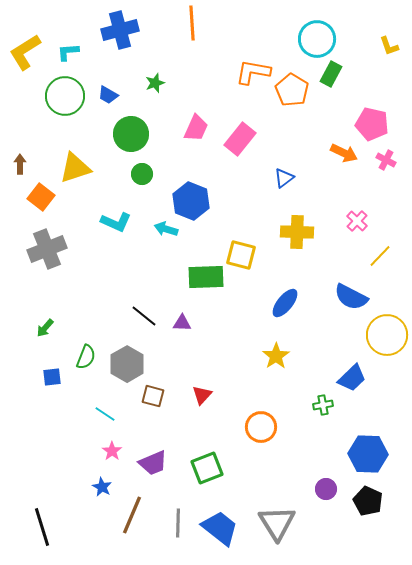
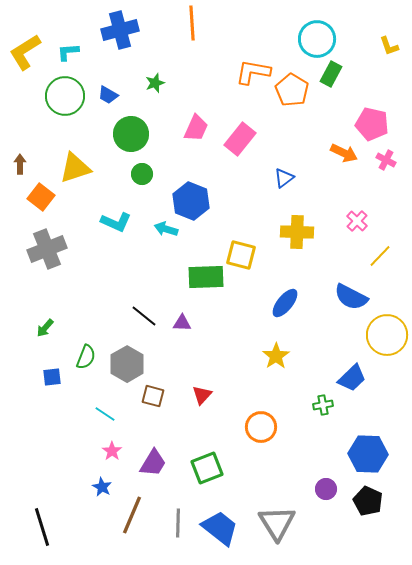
purple trapezoid at (153, 463): rotated 36 degrees counterclockwise
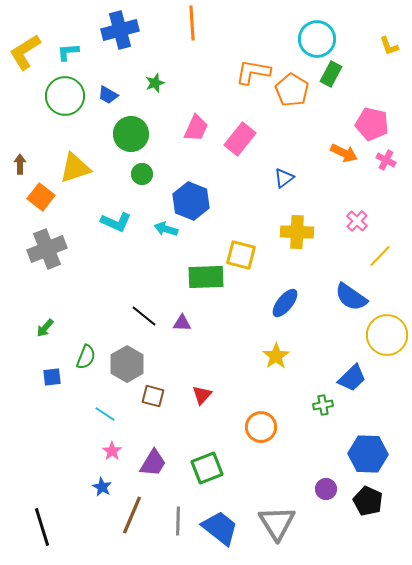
blue semicircle at (351, 297): rotated 8 degrees clockwise
gray line at (178, 523): moved 2 px up
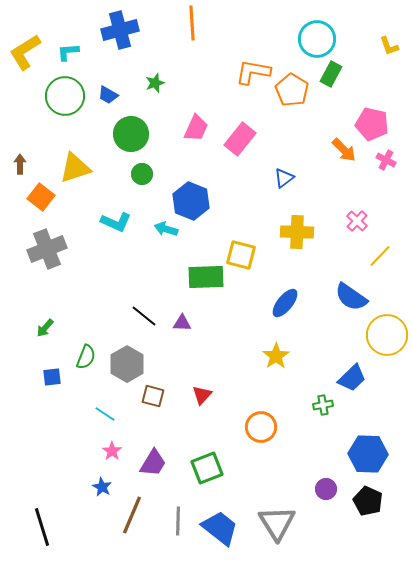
orange arrow at (344, 153): moved 3 px up; rotated 20 degrees clockwise
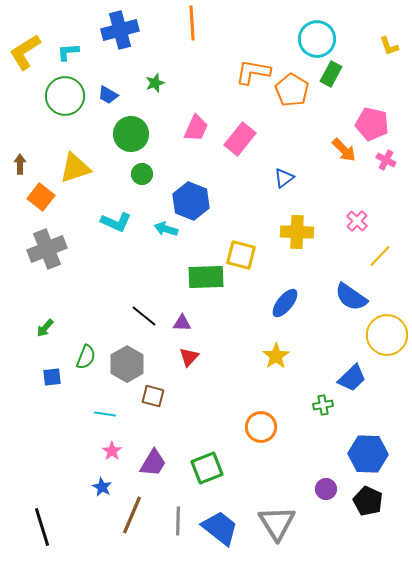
red triangle at (202, 395): moved 13 px left, 38 px up
cyan line at (105, 414): rotated 25 degrees counterclockwise
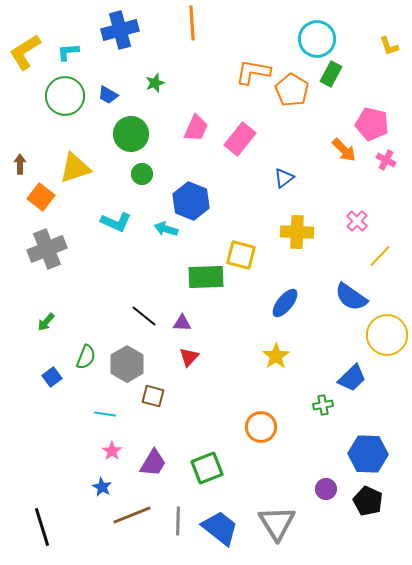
green arrow at (45, 328): moved 1 px right, 6 px up
blue square at (52, 377): rotated 30 degrees counterclockwise
brown line at (132, 515): rotated 45 degrees clockwise
